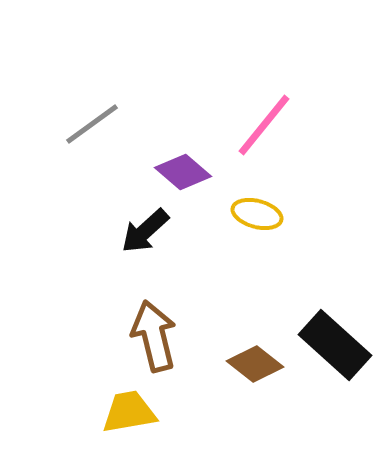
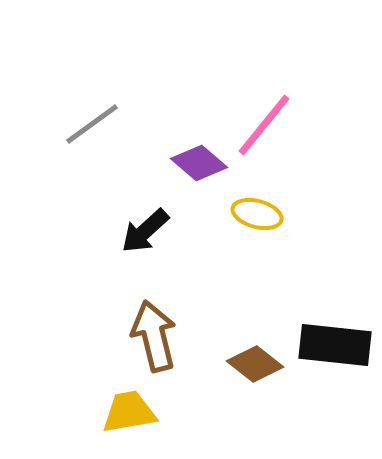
purple diamond: moved 16 px right, 9 px up
black rectangle: rotated 36 degrees counterclockwise
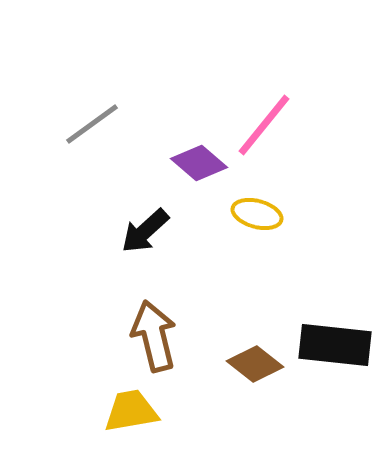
yellow trapezoid: moved 2 px right, 1 px up
